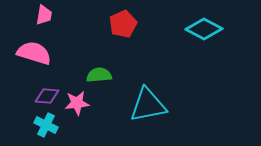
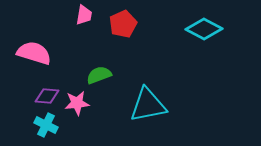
pink trapezoid: moved 40 px right
green semicircle: rotated 15 degrees counterclockwise
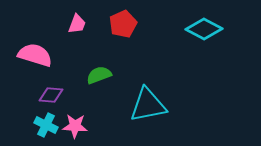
pink trapezoid: moved 7 px left, 9 px down; rotated 10 degrees clockwise
pink semicircle: moved 1 px right, 2 px down
purple diamond: moved 4 px right, 1 px up
pink star: moved 2 px left, 23 px down; rotated 10 degrees clockwise
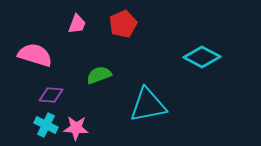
cyan diamond: moved 2 px left, 28 px down
pink star: moved 1 px right, 2 px down
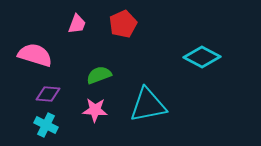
purple diamond: moved 3 px left, 1 px up
pink star: moved 19 px right, 18 px up
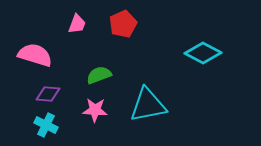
cyan diamond: moved 1 px right, 4 px up
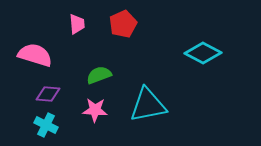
pink trapezoid: rotated 25 degrees counterclockwise
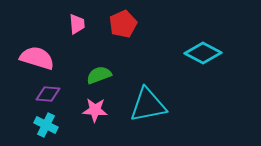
pink semicircle: moved 2 px right, 3 px down
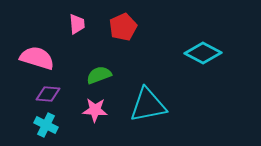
red pentagon: moved 3 px down
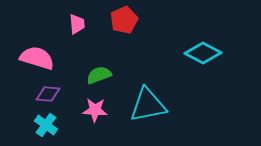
red pentagon: moved 1 px right, 7 px up
cyan cross: rotated 10 degrees clockwise
